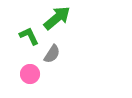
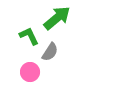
gray semicircle: moved 2 px left, 2 px up
pink circle: moved 2 px up
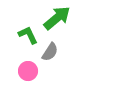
green L-shape: moved 1 px left, 1 px up
pink circle: moved 2 px left, 1 px up
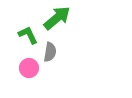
gray semicircle: rotated 24 degrees counterclockwise
pink circle: moved 1 px right, 3 px up
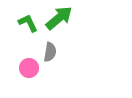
green arrow: moved 2 px right
green L-shape: moved 12 px up
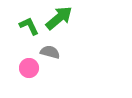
green L-shape: moved 1 px right, 3 px down
gray semicircle: rotated 84 degrees counterclockwise
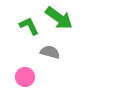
green arrow: rotated 76 degrees clockwise
pink circle: moved 4 px left, 9 px down
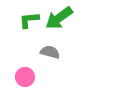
green arrow: rotated 108 degrees clockwise
green L-shape: moved 6 px up; rotated 70 degrees counterclockwise
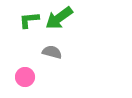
gray semicircle: moved 2 px right
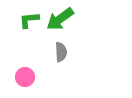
green arrow: moved 1 px right, 1 px down
gray semicircle: moved 9 px right; rotated 72 degrees clockwise
